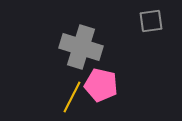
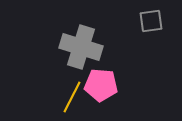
pink pentagon: rotated 8 degrees counterclockwise
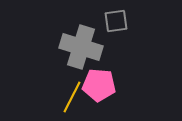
gray square: moved 35 px left
pink pentagon: moved 2 px left
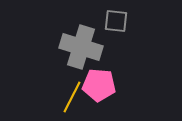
gray square: rotated 15 degrees clockwise
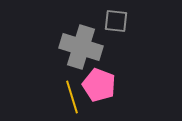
pink pentagon: rotated 16 degrees clockwise
yellow line: rotated 44 degrees counterclockwise
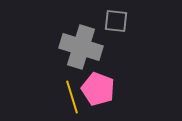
pink pentagon: moved 1 px left, 4 px down
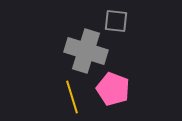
gray cross: moved 5 px right, 4 px down
pink pentagon: moved 15 px right
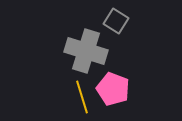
gray square: rotated 25 degrees clockwise
yellow line: moved 10 px right
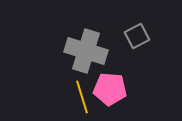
gray square: moved 21 px right, 15 px down; rotated 30 degrees clockwise
pink pentagon: moved 3 px left; rotated 16 degrees counterclockwise
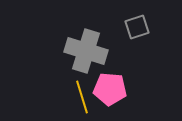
gray square: moved 9 px up; rotated 10 degrees clockwise
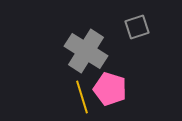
gray cross: rotated 15 degrees clockwise
pink pentagon: rotated 12 degrees clockwise
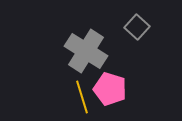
gray square: rotated 30 degrees counterclockwise
